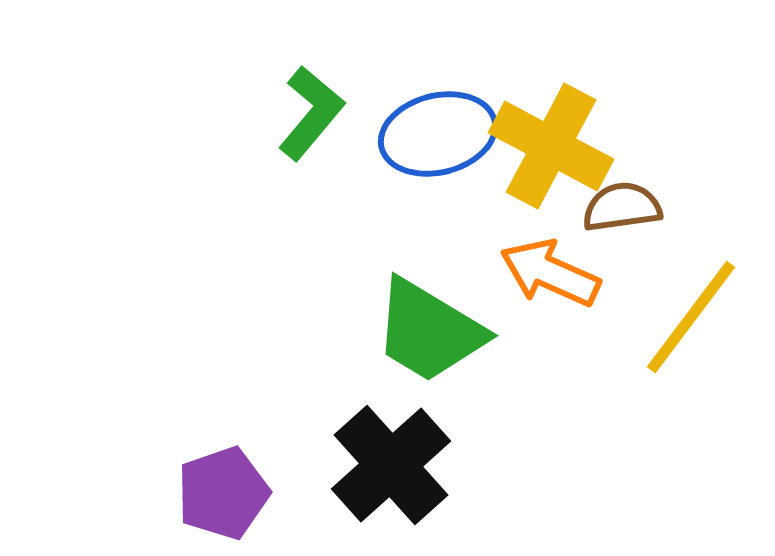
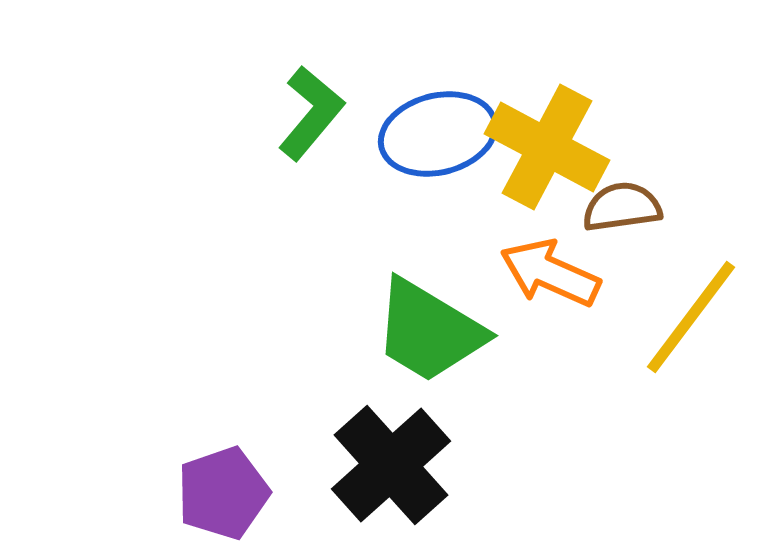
yellow cross: moved 4 px left, 1 px down
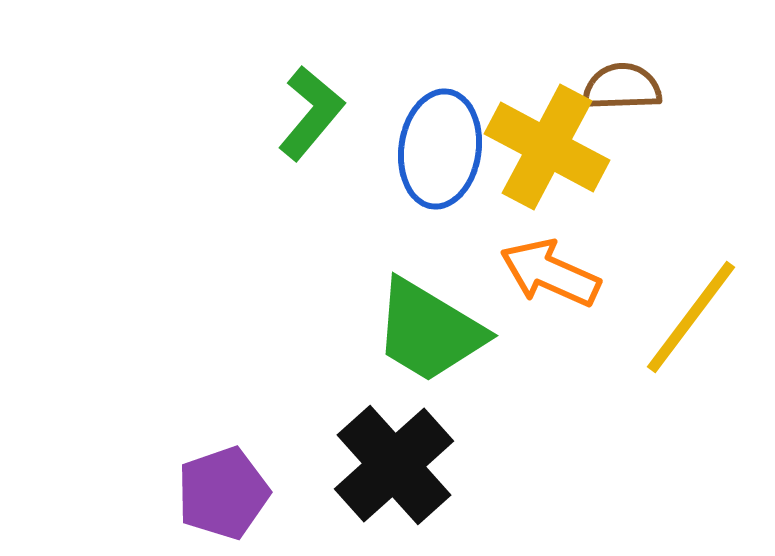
blue ellipse: moved 2 px right, 15 px down; rotated 68 degrees counterclockwise
brown semicircle: moved 120 px up; rotated 6 degrees clockwise
black cross: moved 3 px right
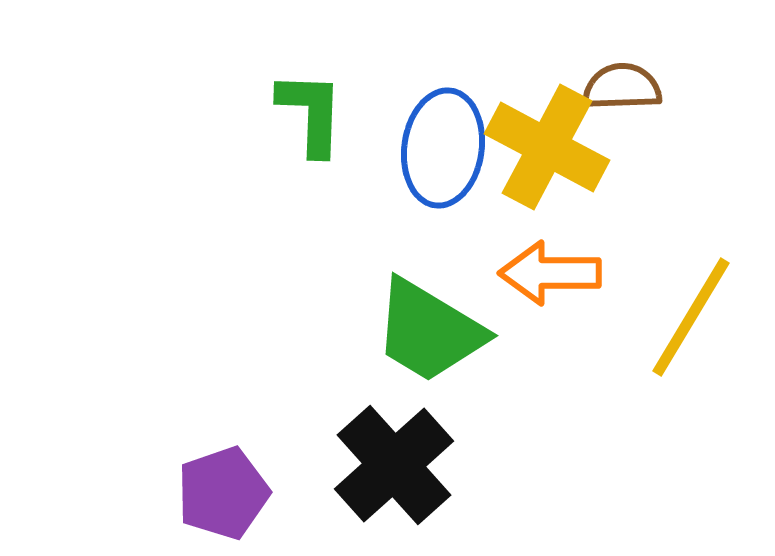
green L-shape: rotated 38 degrees counterclockwise
blue ellipse: moved 3 px right, 1 px up
orange arrow: rotated 24 degrees counterclockwise
yellow line: rotated 6 degrees counterclockwise
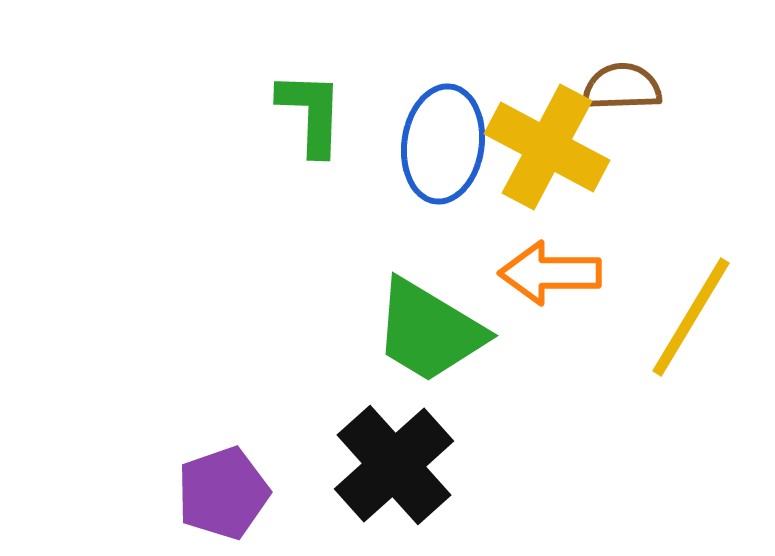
blue ellipse: moved 4 px up
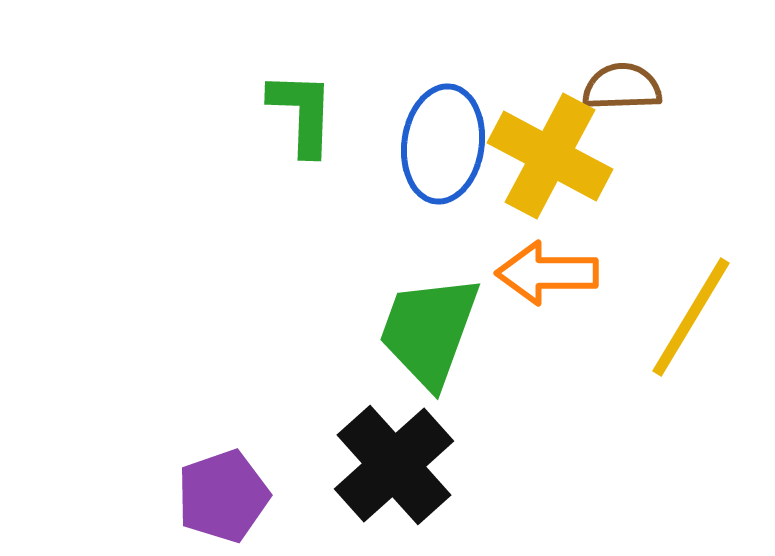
green L-shape: moved 9 px left
yellow cross: moved 3 px right, 9 px down
orange arrow: moved 3 px left
green trapezoid: rotated 79 degrees clockwise
purple pentagon: moved 3 px down
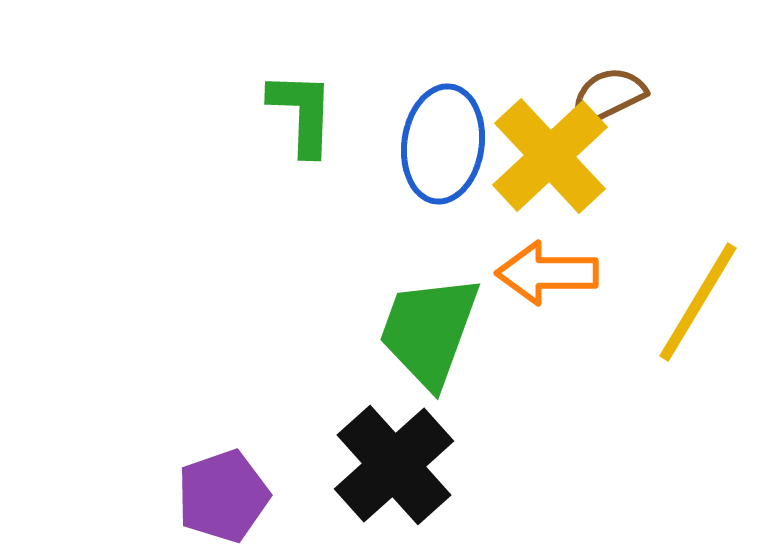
brown semicircle: moved 14 px left, 9 px down; rotated 24 degrees counterclockwise
yellow cross: rotated 19 degrees clockwise
yellow line: moved 7 px right, 15 px up
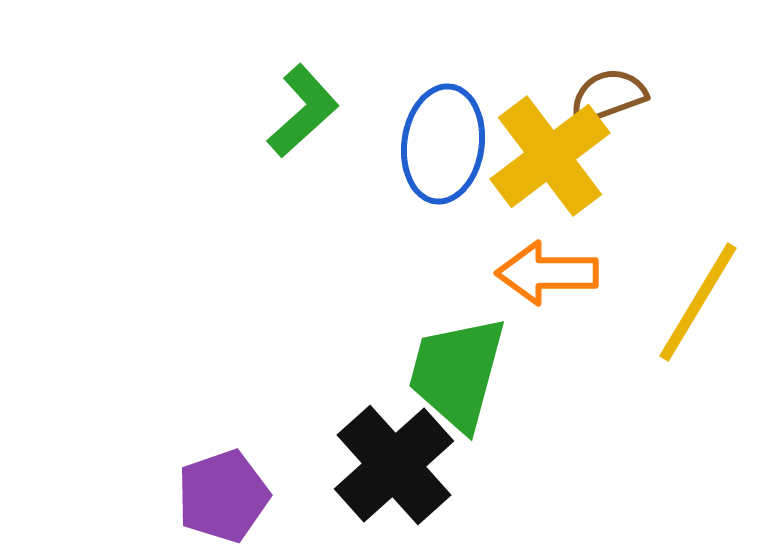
brown semicircle: rotated 6 degrees clockwise
green L-shape: moved 1 px right, 2 px up; rotated 46 degrees clockwise
yellow cross: rotated 6 degrees clockwise
green trapezoid: moved 28 px right, 42 px down; rotated 5 degrees counterclockwise
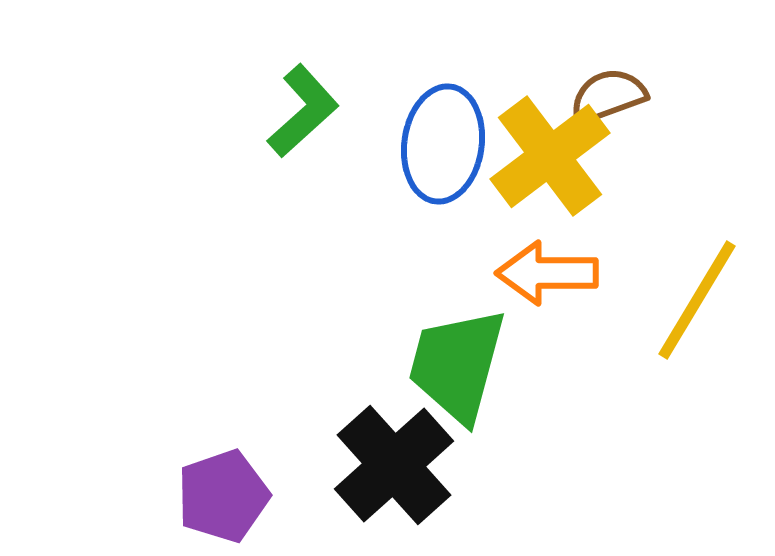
yellow line: moved 1 px left, 2 px up
green trapezoid: moved 8 px up
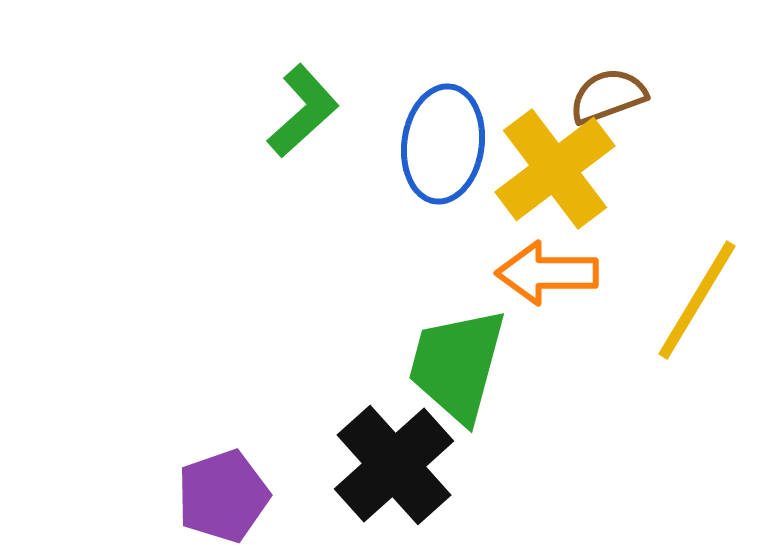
yellow cross: moved 5 px right, 13 px down
